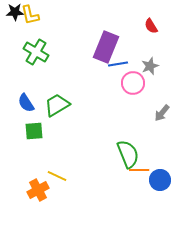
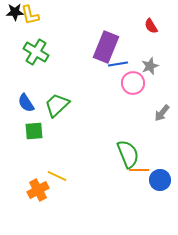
green trapezoid: rotated 12 degrees counterclockwise
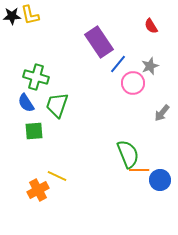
black star: moved 3 px left, 4 px down
purple rectangle: moved 7 px left, 5 px up; rotated 56 degrees counterclockwise
green cross: moved 25 px down; rotated 15 degrees counterclockwise
blue line: rotated 42 degrees counterclockwise
green trapezoid: rotated 28 degrees counterclockwise
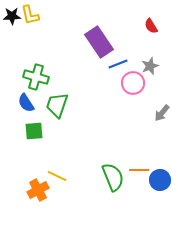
blue line: rotated 30 degrees clockwise
green semicircle: moved 15 px left, 23 px down
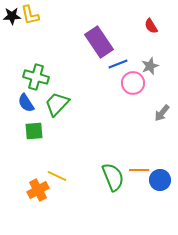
green trapezoid: moved 1 px up; rotated 24 degrees clockwise
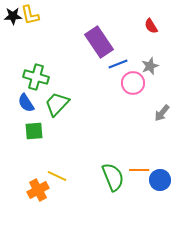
black star: moved 1 px right
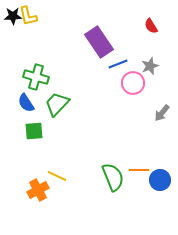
yellow L-shape: moved 2 px left, 1 px down
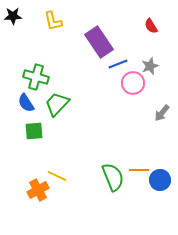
yellow L-shape: moved 25 px right, 5 px down
